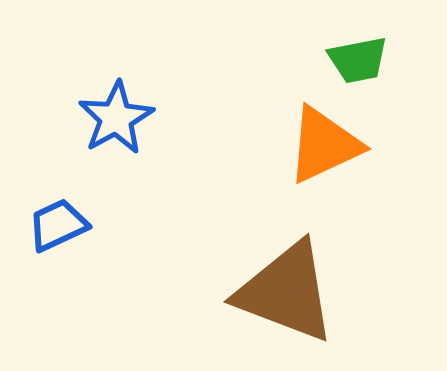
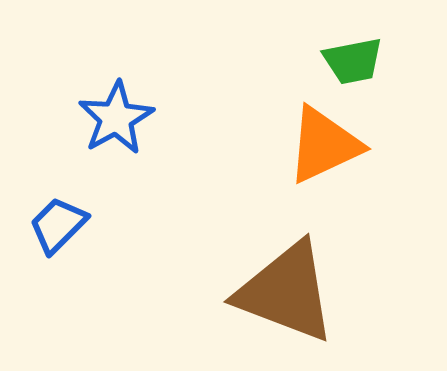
green trapezoid: moved 5 px left, 1 px down
blue trapezoid: rotated 20 degrees counterclockwise
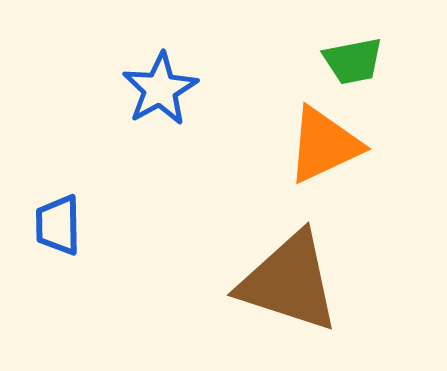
blue star: moved 44 px right, 29 px up
blue trapezoid: rotated 46 degrees counterclockwise
brown triangle: moved 3 px right, 10 px up; rotated 3 degrees counterclockwise
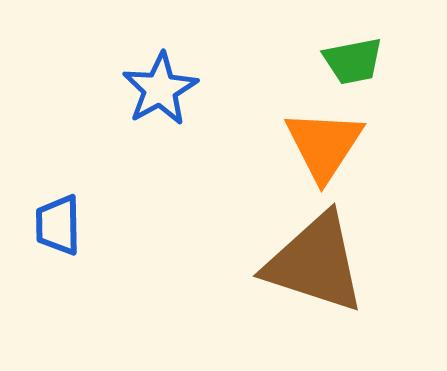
orange triangle: rotated 32 degrees counterclockwise
brown triangle: moved 26 px right, 19 px up
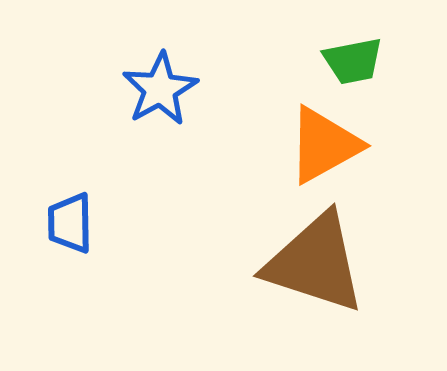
orange triangle: rotated 28 degrees clockwise
blue trapezoid: moved 12 px right, 2 px up
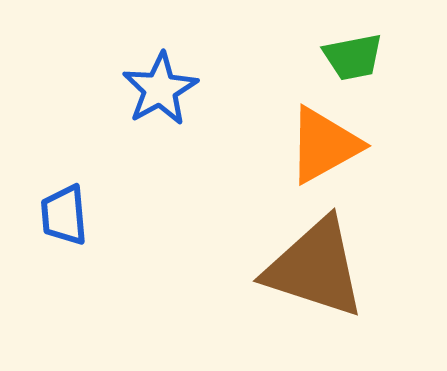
green trapezoid: moved 4 px up
blue trapezoid: moved 6 px left, 8 px up; rotated 4 degrees counterclockwise
brown triangle: moved 5 px down
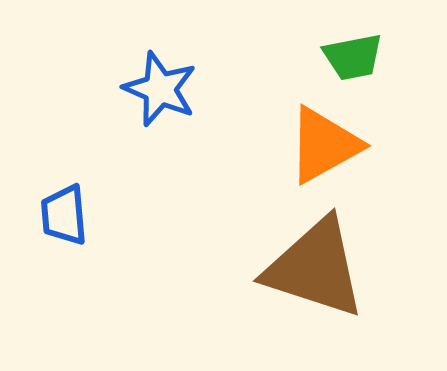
blue star: rotated 20 degrees counterclockwise
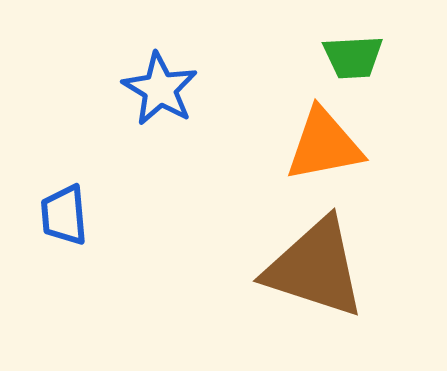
green trapezoid: rotated 8 degrees clockwise
blue star: rotated 8 degrees clockwise
orange triangle: rotated 18 degrees clockwise
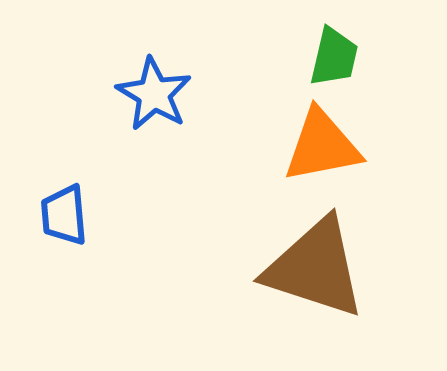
green trapezoid: moved 19 px left; rotated 74 degrees counterclockwise
blue star: moved 6 px left, 5 px down
orange triangle: moved 2 px left, 1 px down
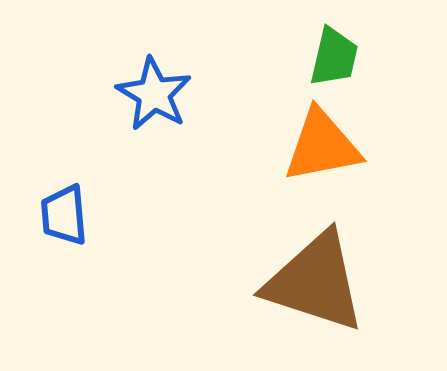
brown triangle: moved 14 px down
